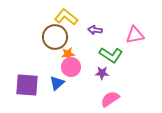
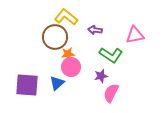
purple star: moved 1 px left, 3 px down; rotated 16 degrees counterclockwise
pink semicircle: moved 1 px right, 6 px up; rotated 30 degrees counterclockwise
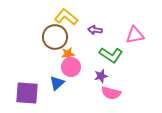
purple square: moved 8 px down
pink semicircle: rotated 102 degrees counterclockwise
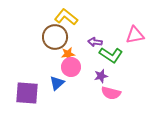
purple arrow: moved 12 px down
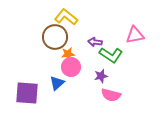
pink semicircle: moved 2 px down
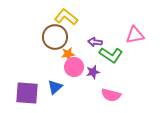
pink circle: moved 3 px right
purple star: moved 8 px left, 4 px up
blue triangle: moved 2 px left, 4 px down
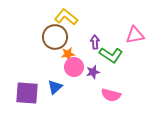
purple arrow: rotated 80 degrees clockwise
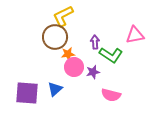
yellow L-shape: moved 3 px left, 1 px up; rotated 65 degrees counterclockwise
blue triangle: moved 2 px down
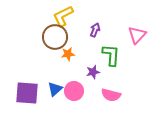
pink triangle: moved 2 px right; rotated 36 degrees counterclockwise
purple arrow: moved 12 px up; rotated 24 degrees clockwise
green L-shape: rotated 120 degrees counterclockwise
pink circle: moved 24 px down
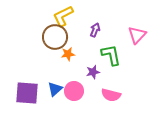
green L-shape: rotated 15 degrees counterclockwise
